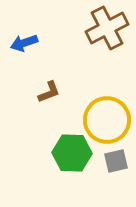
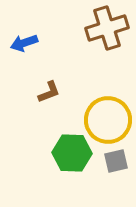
brown cross: rotated 9 degrees clockwise
yellow circle: moved 1 px right
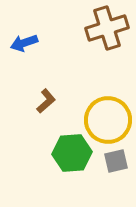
brown L-shape: moved 3 px left, 9 px down; rotated 20 degrees counterclockwise
green hexagon: rotated 6 degrees counterclockwise
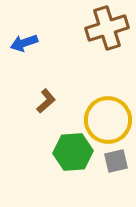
green hexagon: moved 1 px right, 1 px up
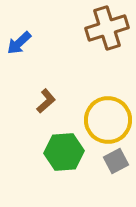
blue arrow: moved 5 px left; rotated 24 degrees counterclockwise
green hexagon: moved 9 px left
gray square: rotated 15 degrees counterclockwise
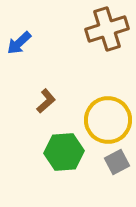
brown cross: moved 1 px down
gray square: moved 1 px right, 1 px down
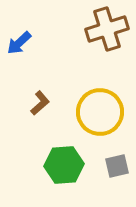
brown L-shape: moved 6 px left, 2 px down
yellow circle: moved 8 px left, 8 px up
green hexagon: moved 13 px down
gray square: moved 4 px down; rotated 15 degrees clockwise
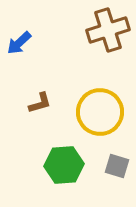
brown cross: moved 1 px right, 1 px down
brown L-shape: rotated 25 degrees clockwise
gray square: rotated 30 degrees clockwise
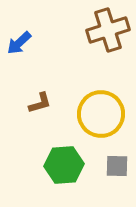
yellow circle: moved 1 px right, 2 px down
gray square: rotated 15 degrees counterclockwise
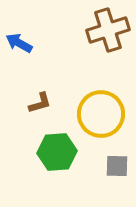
blue arrow: rotated 72 degrees clockwise
green hexagon: moved 7 px left, 13 px up
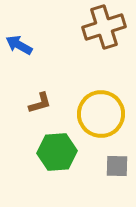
brown cross: moved 4 px left, 3 px up
blue arrow: moved 2 px down
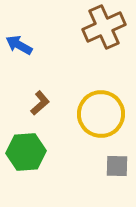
brown cross: rotated 6 degrees counterclockwise
brown L-shape: rotated 25 degrees counterclockwise
green hexagon: moved 31 px left
